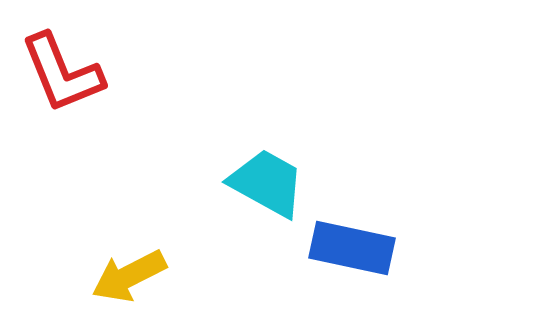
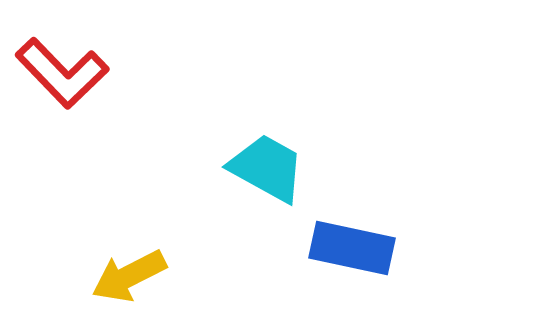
red L-shape: rotated 22 degrees counterclockwise
cyan trapezoid: moved 15 px up
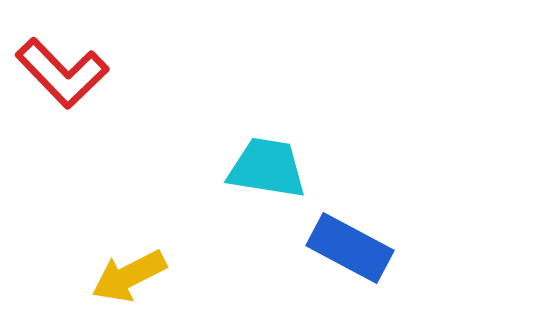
cyan trapezoid: rotated 20 degrees counterclockwise
blue rectangle: moved 2 px left; rotated 16 degrees clockwise
